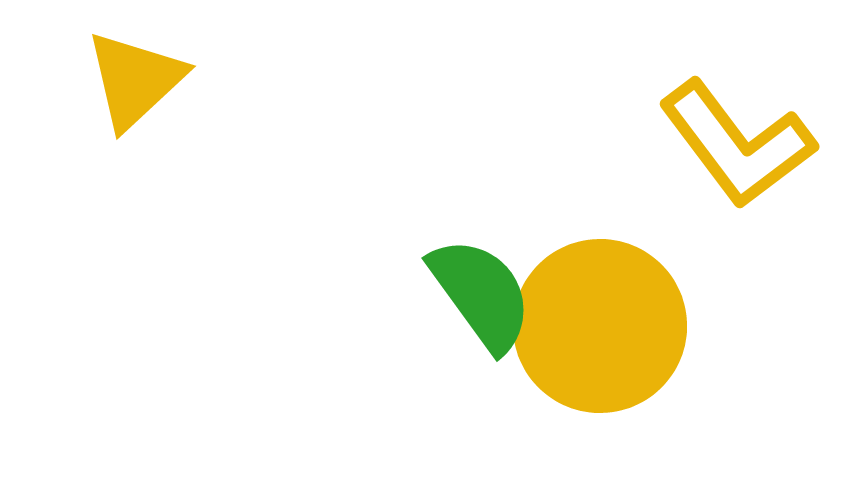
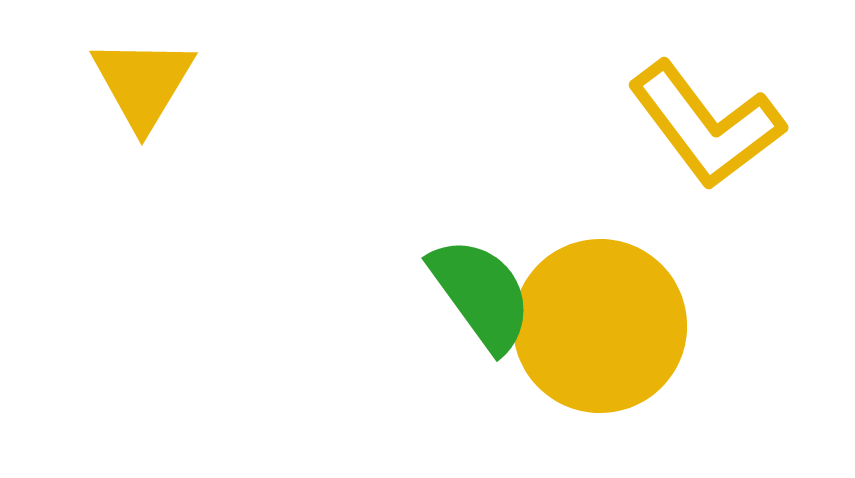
yellow triangle: moved 8 px right, 3 px down; rotated 16 degrees counterclockwise
yellow L-shape: moved 31 px left, 19 px up
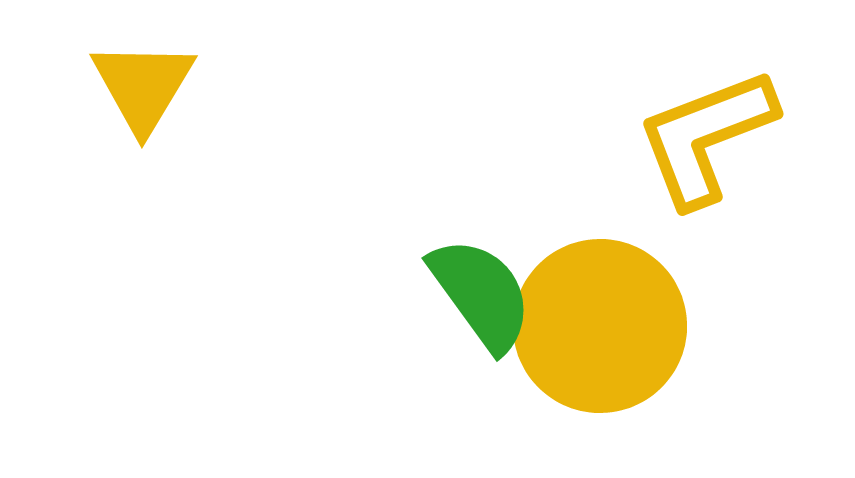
yellow triangle: moved 3 px down
yellow L-shape: moved 12 px down; rotated 106 degrees clockwise
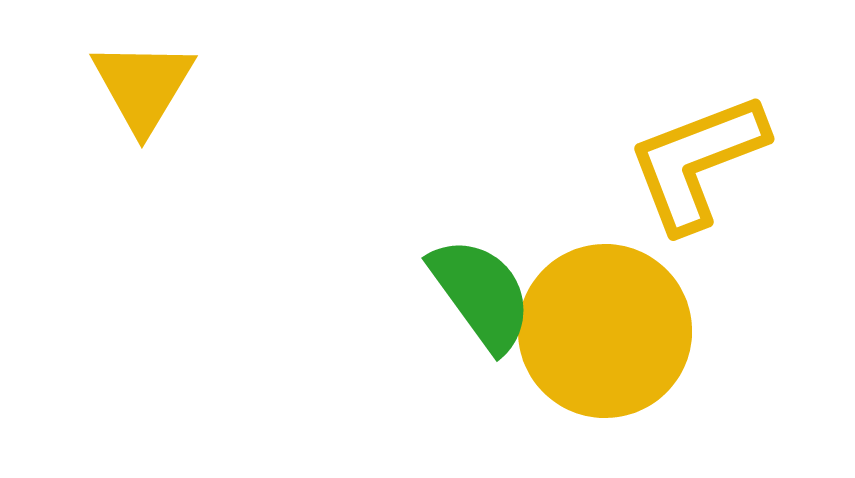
yellow L-shape: moved 9 px left, 25 px down
yellow circle: moved 5 px right, 5 px down
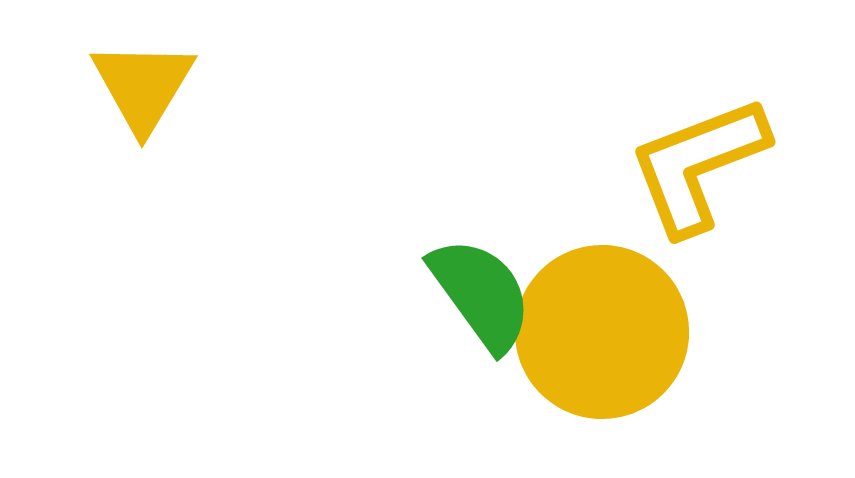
yellow L-shape: moved 1 px right, 3 px down
yellow circle: moved 3 px left, 1 px down
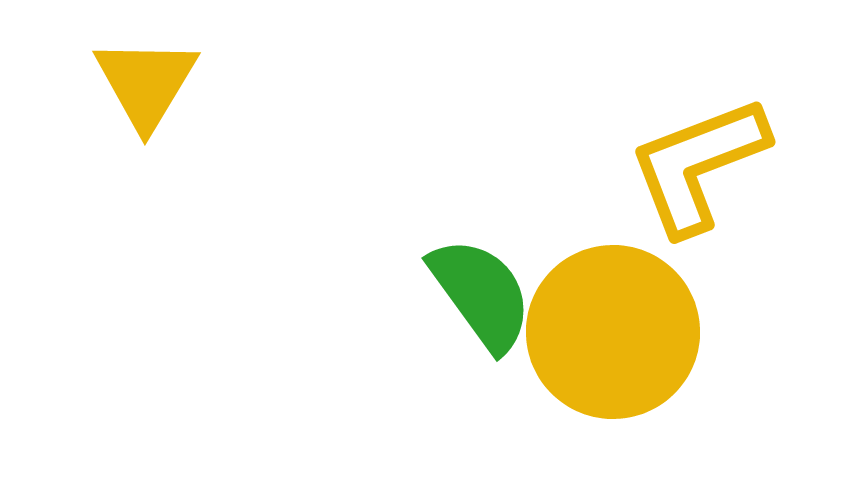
yellow triangle: moved 3 px right, 3 px up
yellow circle: moved 11 px right
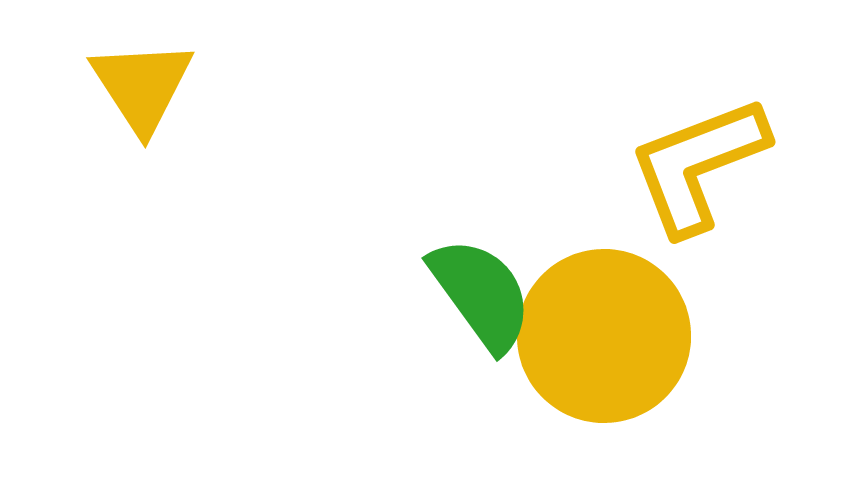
yellow triangle: moved 4 px left, 3 px down; rotated 4 degrees counterclockwise
yellow circle: moved 9 px left, 4 px down
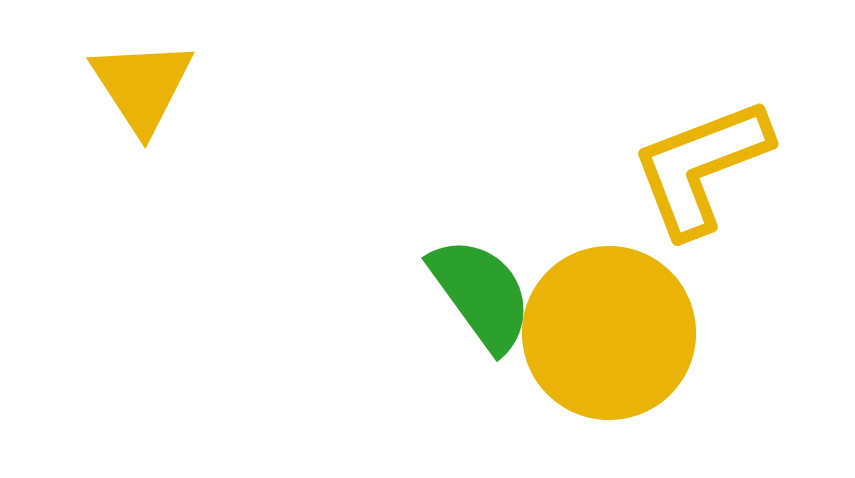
yellow L-shape: moved 3 px right, 2 px down
yellow circle: moved 5 px right, 3 px up
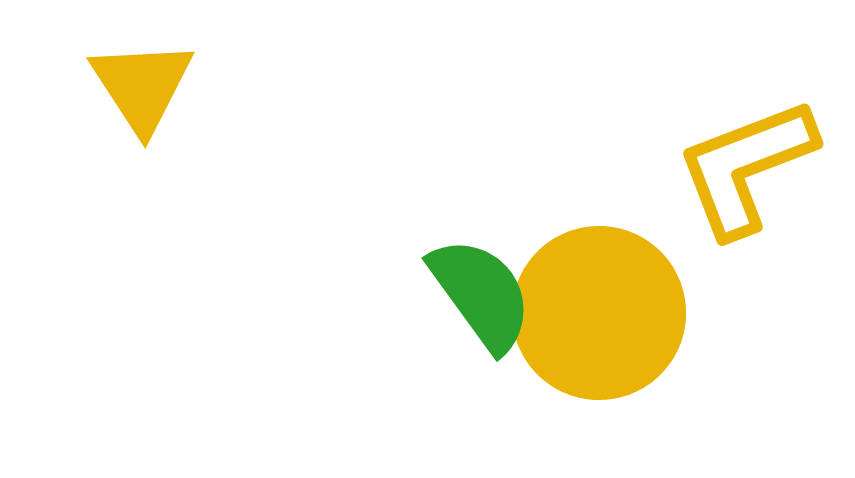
yellow L-shape: moved 45 px right
yellow circle: moved 10 px left, 20 px up
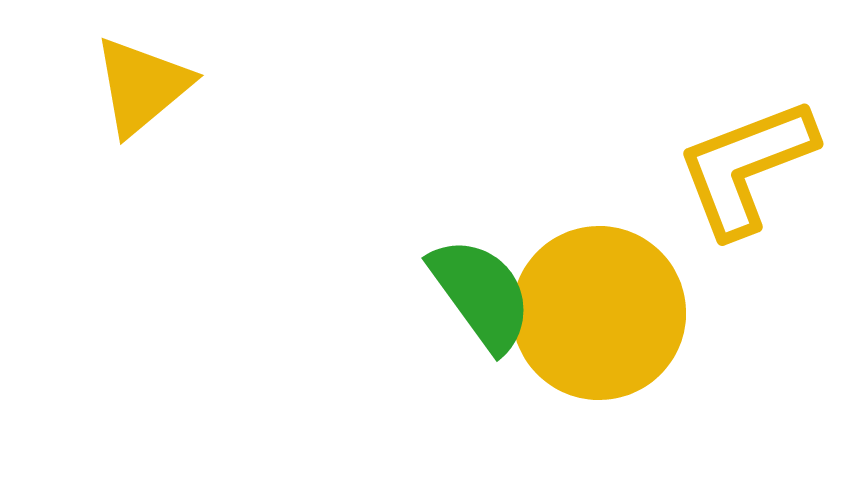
yellow triangle: rotated 23 degrees clockwise
